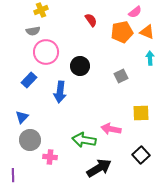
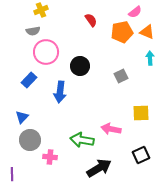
green arrow: moved 2 px left
black square: rotated 18 degrees clockwise
purple line: moved 1 px left, 1 px up
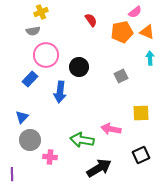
yellow cross: moved 2 px down
pink circle: moved 3 px down
black circle: moved 1 px left, 1 px down
blue rectangle: moved 1 px right, 1 px up
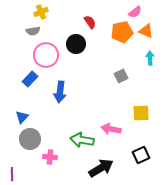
red semicircle: moved 1 px left, 2 px down
orange triangle: moved 1 px left, 1 px up
black circle: moved 3 px left, 23 px up
gray circle: moved 1 px up
black arrow: moved 2 px right
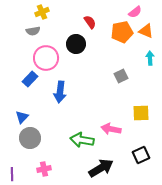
yellow cross: moved 1 px right
pink circle: moved 3 px down
gray circle: moved 1 px up
pink cross: moved 6 px left, 12 px down; rotated 16 degrees counterclockwise
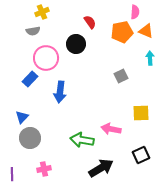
pink semicircle: rotated 48 degrees counterclockwise
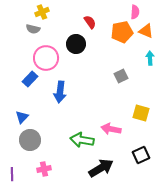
gray semicircle: moved 2 px up; rotated 24 degrees clockwise
yellow square: rotated 18 degrees clockwise
gray circle: moved 2 px down
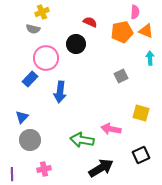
red semicircle: rotated 32 degrees counterclockwise
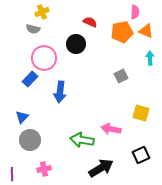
pink circle: moved 2 px left
